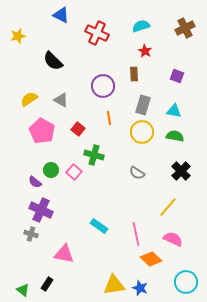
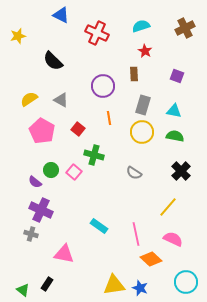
gray semicircle: moved 3 px left
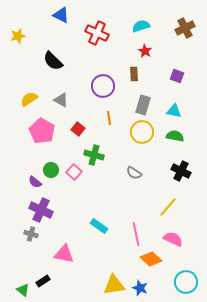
black cross: rotated 18 degrees counterclockwise
black rectangle: moved 4 px left, 3 px up; rotated 24 degrees clockwise
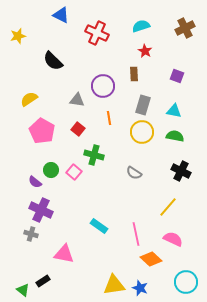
gray triangle: moved 16 px right; rotated 21 degrees counterclockwise
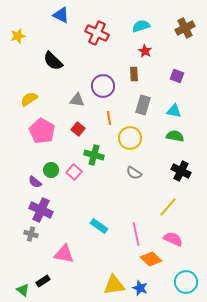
yellow circle: moved 12 px left, 6 px down
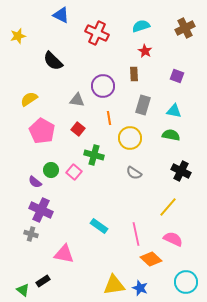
green semicircle: moved 4 px left, 1 px up
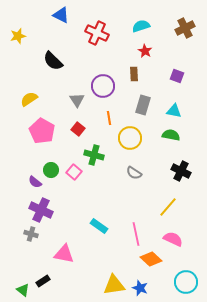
gray triangle: rotated 49 degrees clockwise
